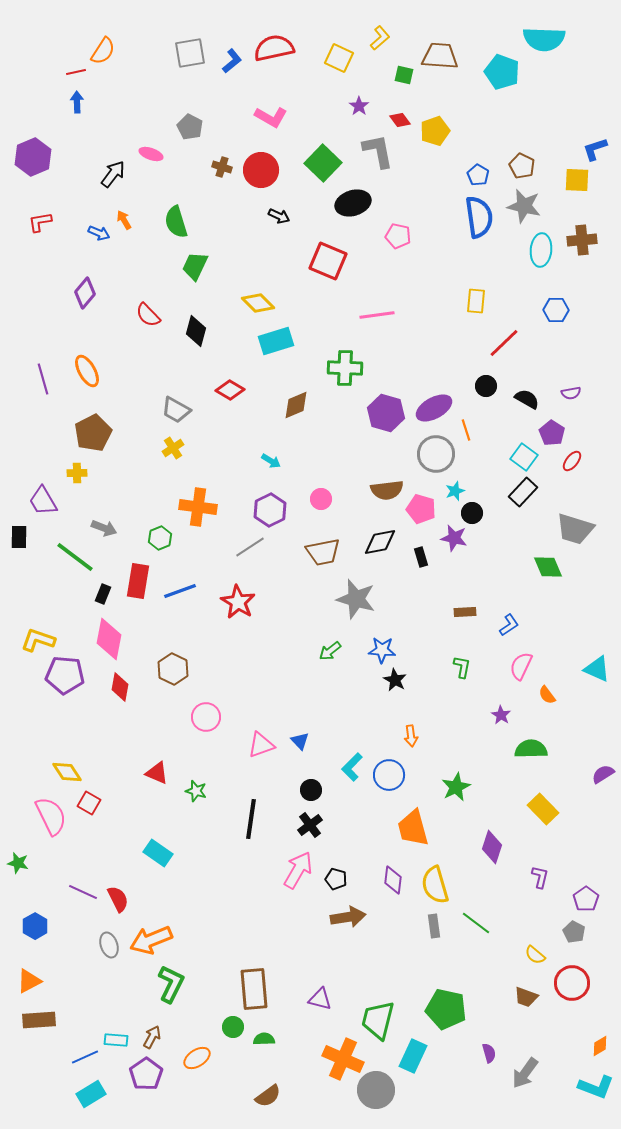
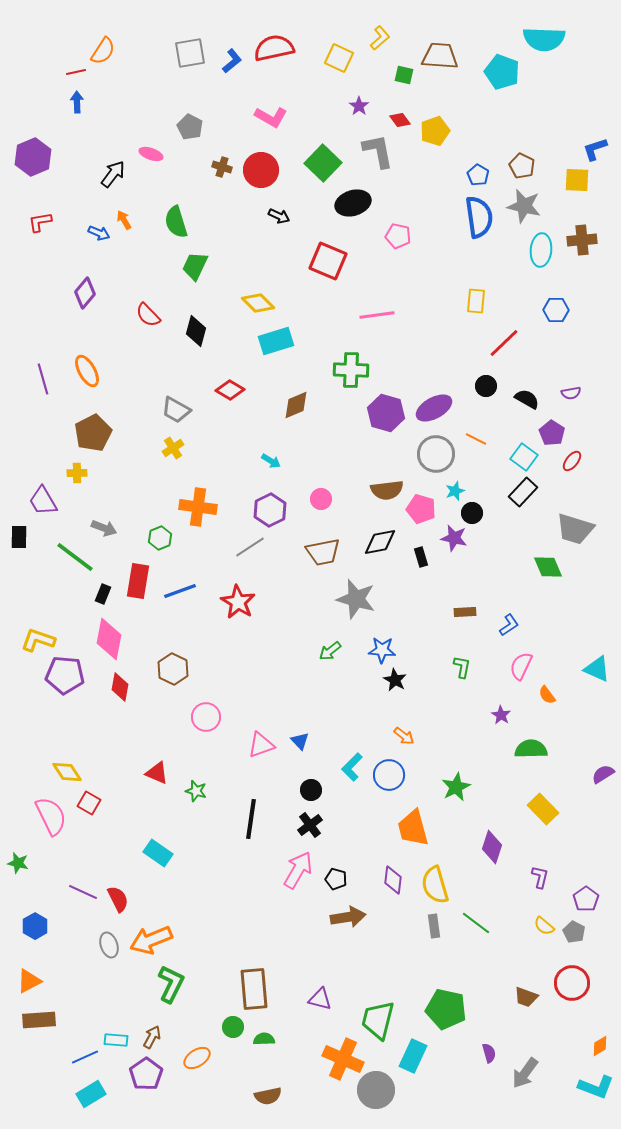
green cross at (345, 368): moved 6 px right, 2 px down
orange line at (466, 430): moved 10 px right, 9 px down; rotated 45 degrees counterclockwise
orange arrow at (411, 736): moved 7 px left; rotated 45 degrees counterclockwise
yellow semicircle at (535, 955): moved 9 px right, 29 px up
brown semicircle at (268, 1096): rotated 24 degrees clockwise
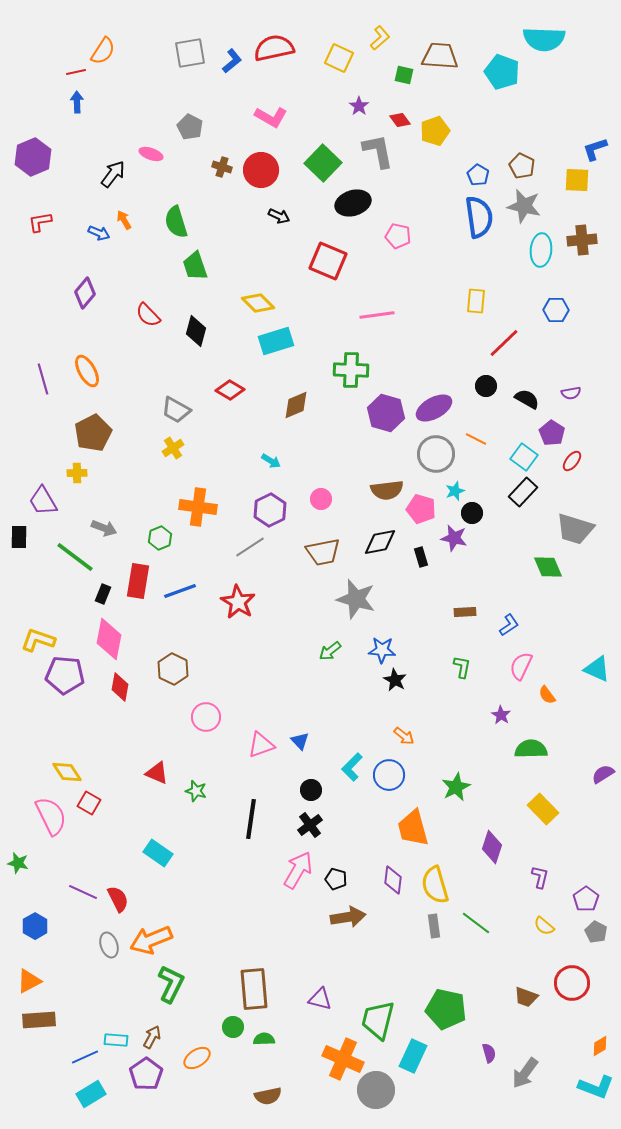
green trapezoid at (195, 266): rotated 44 degrees counterclockwise
gray pentagon at (574, 932): moved 22 px right
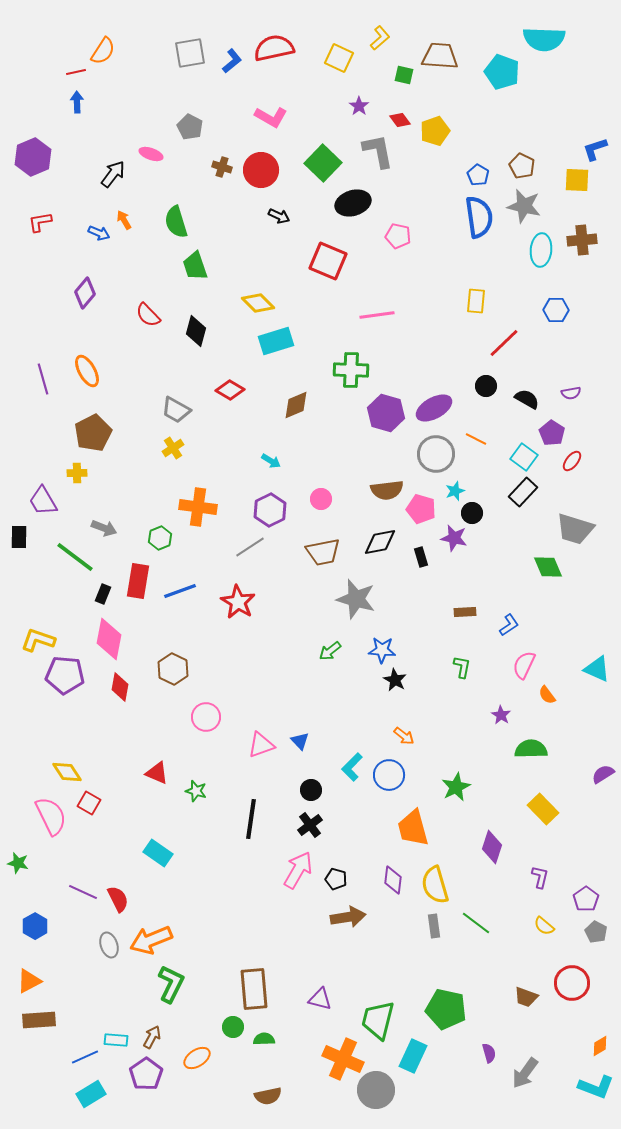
pink semicircle at (521, 666): moved 3 px right, 1 px up
